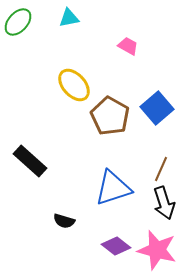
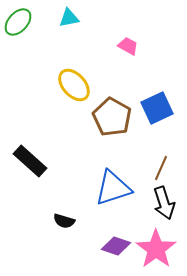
blue square: rotated 16 degrees clockwise
brown pentagon: moved 2 px right, 1 px down
brown line: moved 1 px up
purple diamond: rotated 20 degrees counterclockwise
pink star: moved 1 px left, 1 px up; rotated 21 degrees clockwise
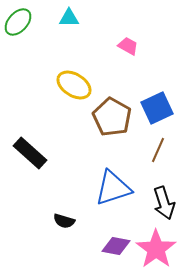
cyan triangle: rotated 10 degrees clockwise
yellow ellipse: rotated 16 degrees counterclockwise
black rectangle: moved 8 px up
brown line: moved 3 px left, 18 px up
purple diamond: rotated 8 degrees counterclockwise
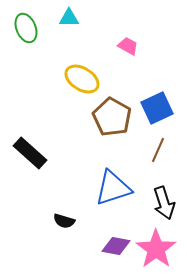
green ellipse: moved 8 px right, 6 px down; rotated 64 degrees counterclockwise
yellow ellipse: moved 8 px right, 6 px up
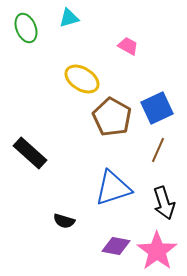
cyan triangle: rotated 15 degrees counterclockwise
pink star: moved 1 px right, 2 px down
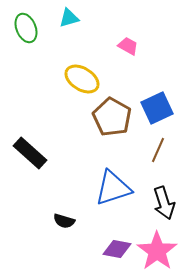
purple diamond: moved 1 px right, 3 px down
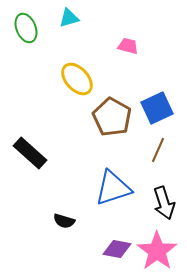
pink trapezoid: rotated 15 degrees counterclockwise
yellow ellipse: moved 5 px left; rotated 16 degrees clockwise
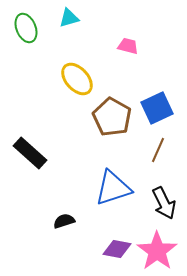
black arrow: rotated 8 degrees counterclockwise
black semicircle: rotated 145 degrees clockwise
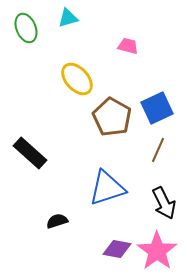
cyan triangle: moved 1 px left
blue triangle: moved 6 px left
black semicircle: moved 7 px left
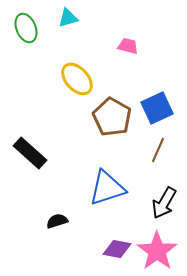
black arrow: rotated 56 degrees clockwise
